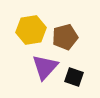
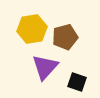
yellow hexagon: moved 1 px right, 1 px up
black square: moved 3 px right, 5 px down
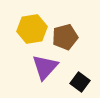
black square: moved 3 px right; rotated 18 degrees clockwise
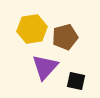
black square: moved 4 px left, 1 px up; rotated 24 degrees counterclockwise
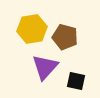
brown pentagon: rotated 30 degrees clockwise
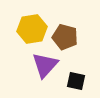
purple triangle: moved 2 px up
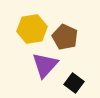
brown pentagon: rotated 10 degrees clockwise
black square: moved 2 px left, 2 px down; rotated 24 degrees clockwise
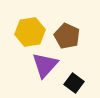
yellow hexagon: moved 2 px left, 3 px down
brown pentagon: moved 2 px right, 1 px up
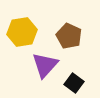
yellow hexagon: moved 8 px left
brown pentagon: moved 2 px right
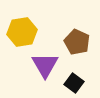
brown pentagon: moved 8 px right, 6 px down
purple triangle: rotated 12 degrees counterclockwise
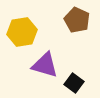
brown pentagon: moved 22 px up
purple triangle: rotated 44 degrees counterclockwise
